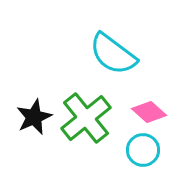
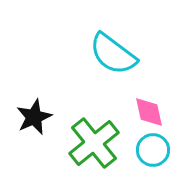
pink diamond: rotated 36 degrees clockwise
green cross: moved 8 px right, 25 px down
cyan circle: moved 10 px right
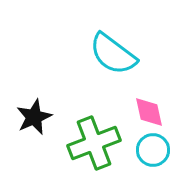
green cross: rotated 18 degrees clockwise
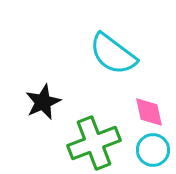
black star: moved 9 px right, 15 px up
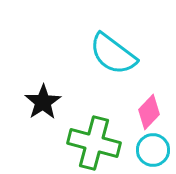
black star: rotated 9 degrees counterclockwise
pink diamond: rotated 56 degrees clockwise
green cross: rotated 36 degrees clockwise
